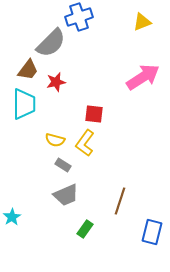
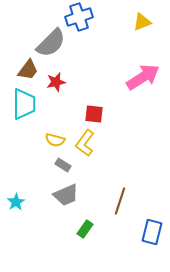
cyan star: moved 4 px right, 15 px up
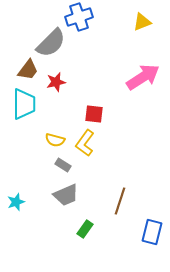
cyan star: rotated 12 degrees clockwise
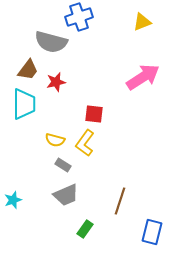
gray semicircle: moved 1 px up; rotated 60 degrees clockwise
cyan star: moved 3 px left, 2 px up
